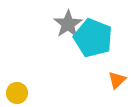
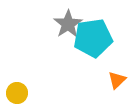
cyan pentagon: rotated 30 degrees counterclockwise
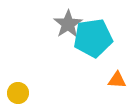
orange triangle: rotated 48 degrees clockwise
yellow circle: moved 1 px right
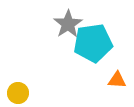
cyan pentagon: moved 5 px down
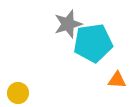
gray star: rotated 16 degrees clockwise
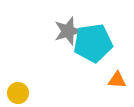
gray star: moved 7 px down
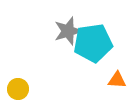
yellow circle: moved 4 px up
